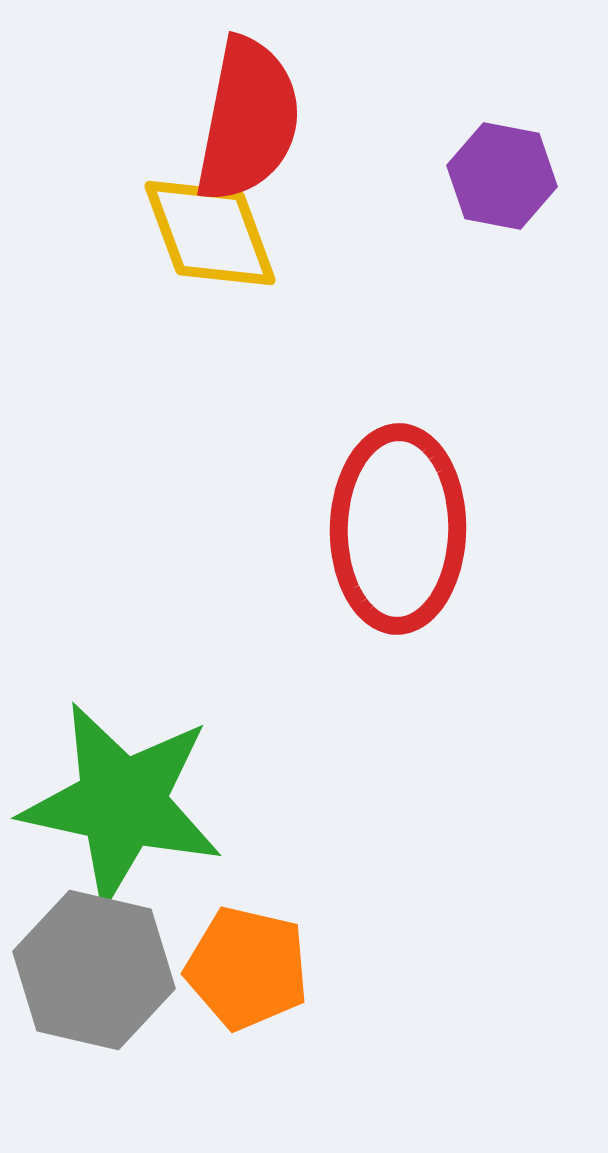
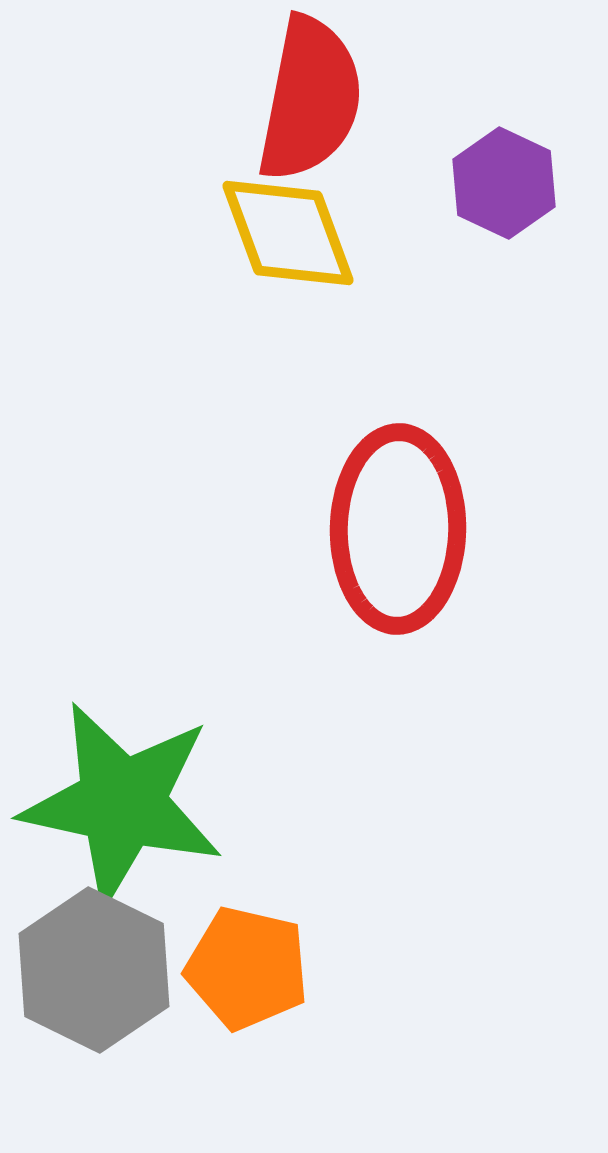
red semicircle: moved 62 px right, 21 px up
purple hexagon: moved 2 px right, 7 px down; rotated 14 degrees clockwise
yellow diamond: moved 78 px right
gray hexagon: rotated 13 degrees clockwise
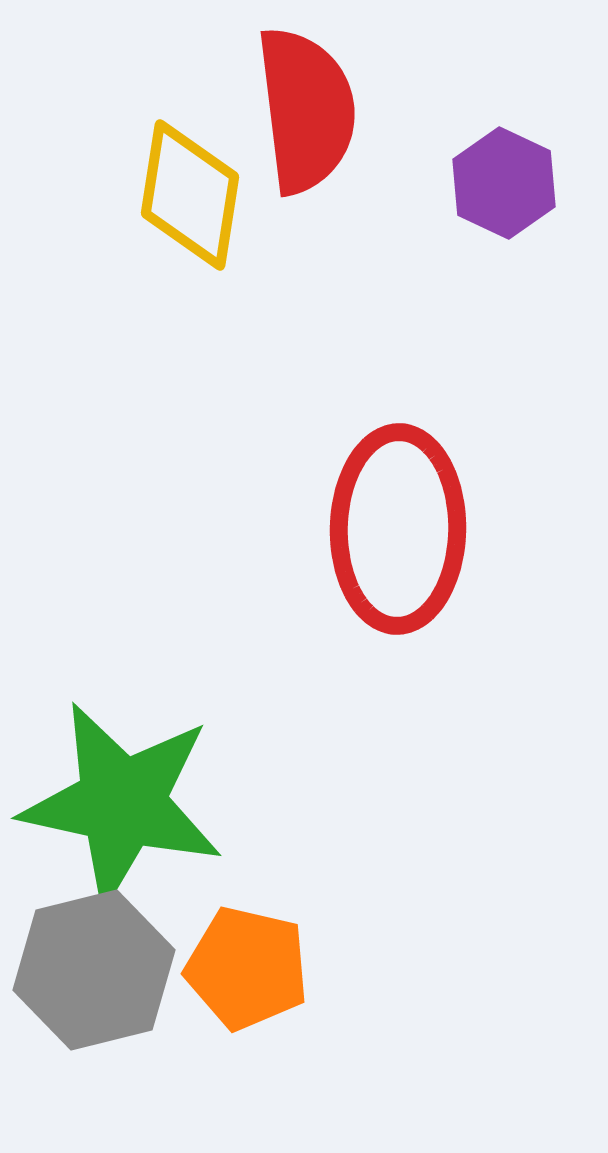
red semicircle: moved 4 px left, 11 px down; rotated 18 degrees counterclockwise
yellow diamond: moved 98 px left, 38 px up; rotated 29 degrees clockwise
gray hexagon: rotated 20 degrees clockwise
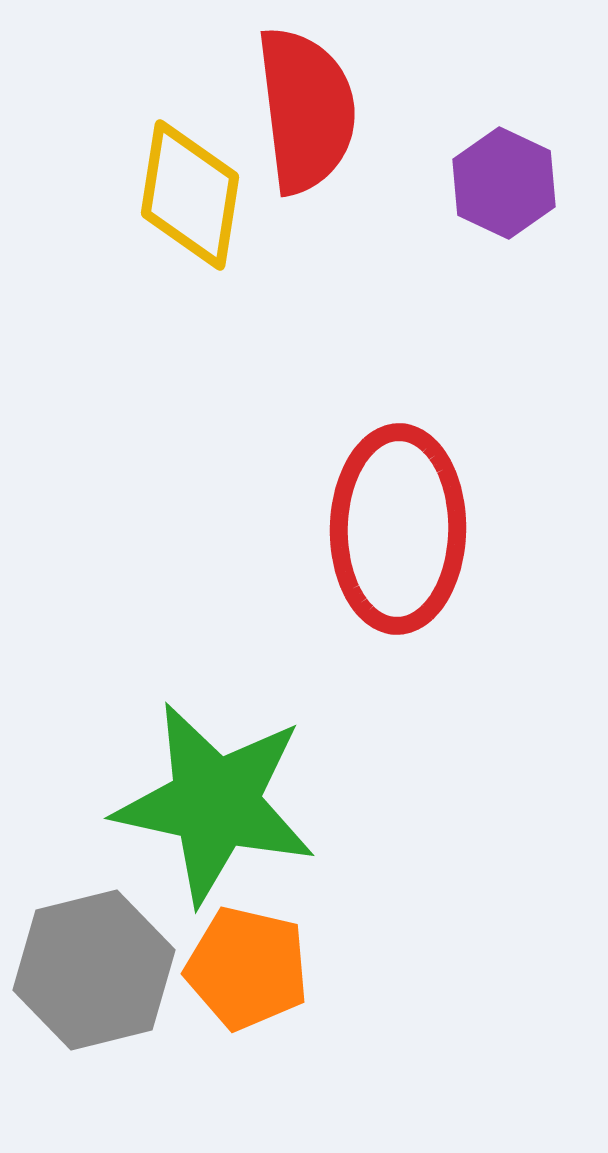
green star: moved 93 px right
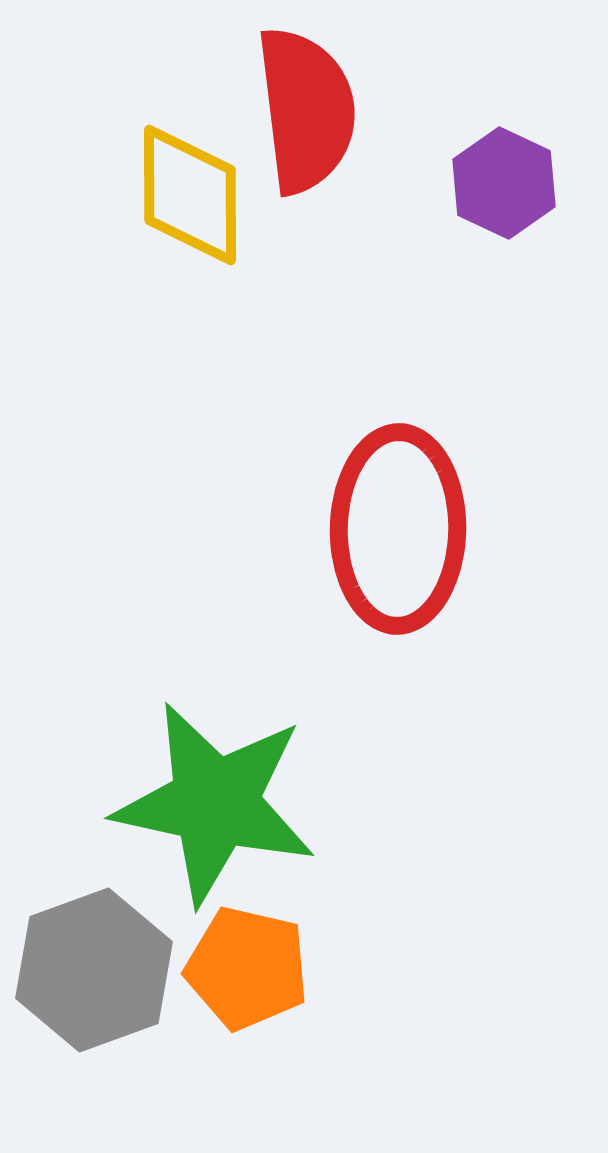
yellow diamond: rotated 9 degrees counterclockwise
gray hexagon: rotated 6 degrees counterclockwise
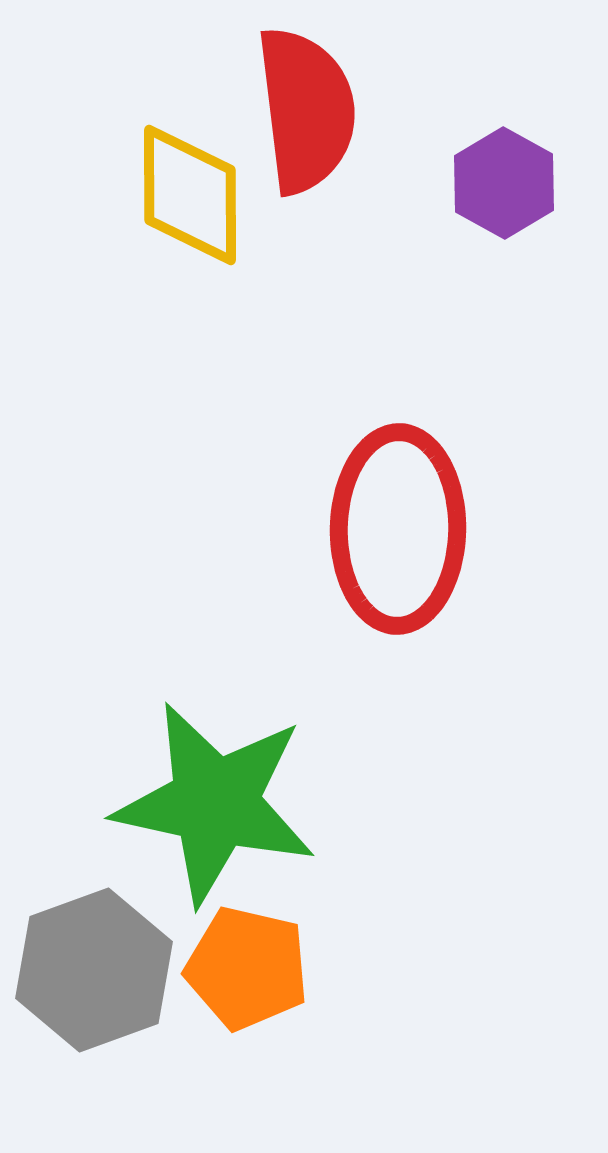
purple hexagon: rotated 4 degrees clockwise
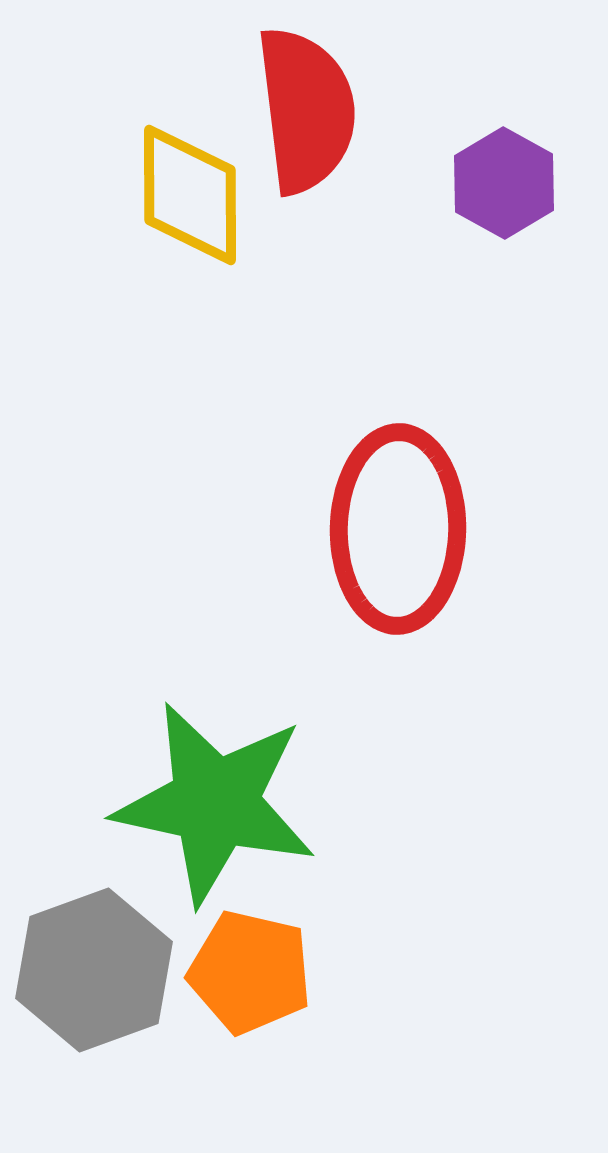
orange pentagon: moved 3 px right, 4 px down
